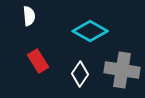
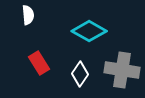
white semicircle: moved 1 px left, 1 px up
cyan diamond: moved 1 px left
red rectangle: moved 1 px right, 2 px down
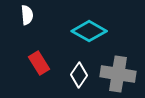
white semicircle: moved 1 px left
gray cross: moved 4 px left, 4 px down
white diamond: moved 1 px left, 1 px down
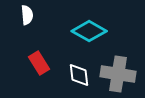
white diamond: rotated 40 degrees counterclockwise
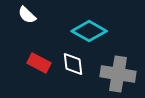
white semicircle: rotated 138 degrees clockwise
red rectangle: rotated 30 degrees counterclockwise
white diamond: moved 6 px left, 11 px up
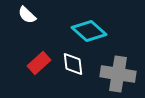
cyan diamond: rotated 12 degrees clockwise
red rectangle: rotated 70 degrees counterclockwise
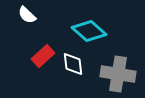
red rectangle: moved 4 px right, 7 px up
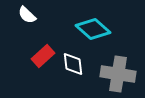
cyan diamond: moved 4 px right, 2 px up
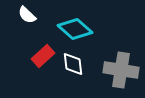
cyan diamond: moved 18 px left
gray cross: moved 3 px right, 4 px up
